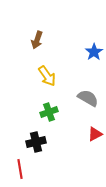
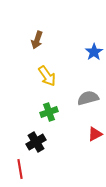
gray semicircle: rotated 45 degrees counterclockwise
black cross: rotated 18 degrees counterclockwise
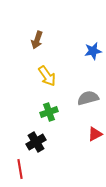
blue star: moved 1 px left, 1 px up; rotated 24 degrees clockwise
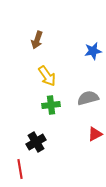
green cross: moved 2 px right, 7 px up; rotated 12 degrees clockwise
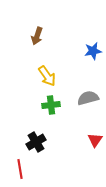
brown arrow: moved 4 px up
red triangle: moved 6 px down; rotated 28 degrees counterclockwise
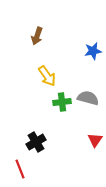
gray semicircle: rotated 30 degrees clockwise
green cross: moved 11 px right, 3 px up
red line: rotated 12 degrees counterclockwise
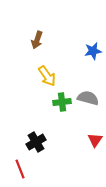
brown arrow: moved 4 px down
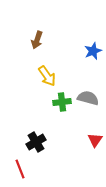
blue star: rotated 12 degrees counterclockwise
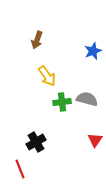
gray semicircle: moved 1 px left, 1 px down
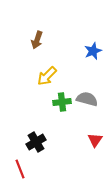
yellow arrow: rotated 80 degrees clockwise
